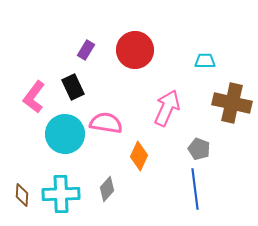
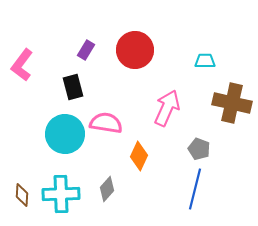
black rectangle: rotated 10 degrees clockwise
pink L-shape: moved 12 px left, 32 px up
blue line: rotated 21 degrees clockwise
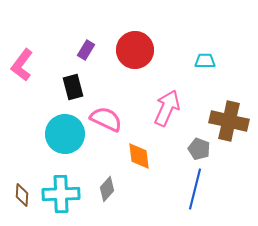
brown cross: moved 3 px left, 18 px down
pink semicircle: moved 4 px up; rotated 16 degrees clockwise
orange diamond: rotated 32 degrees counterclockwise
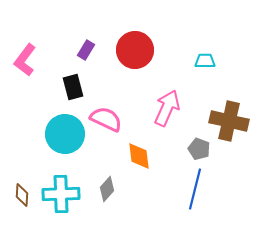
pink L-shape: moved 3 px right, 5 px up
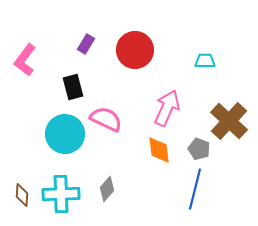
purple rectangle: moved 6 px up
brown cross: rotated 30 degrees clockwise
orange diamond: moved 20 px right, 6 px up
